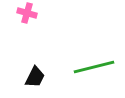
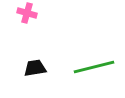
black trapezoid: moved 9 px up; rotated 125 degrees counterclockwise
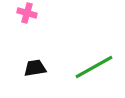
green line: rotated 15 degrees counterclockwise
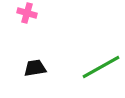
green line: moved 7 px right
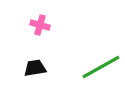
pink cross: moved 13 px right, 12 px down
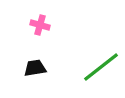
green line: rotated 9 degrees counterclockwise
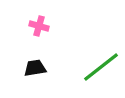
pink cross: moved 1 px left, 1 px down
